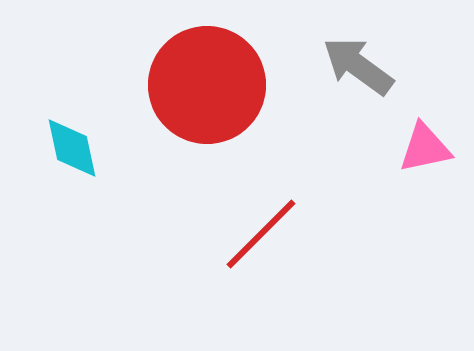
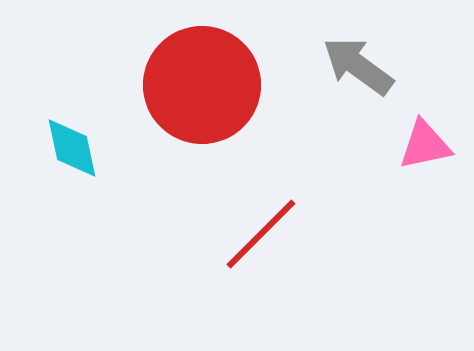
red circle: moved 5 px left
pink triangle: moved 3 px up
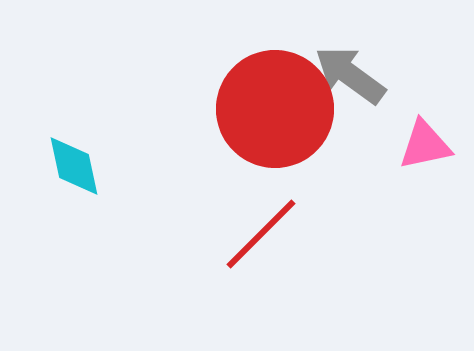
gray arrow: moved 8 px left, 9 px down
red circle: moved 73 px right, 24 px down
cyan diamond: moved 2 px right, 18 px down
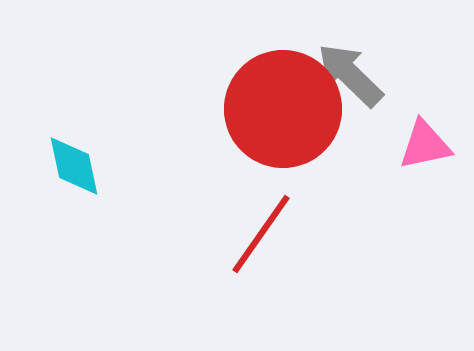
gray arrow: rotated 8 degrees clockwise
red circle: moved 8 px right
red line: rotated 10 degrees counterclockwise
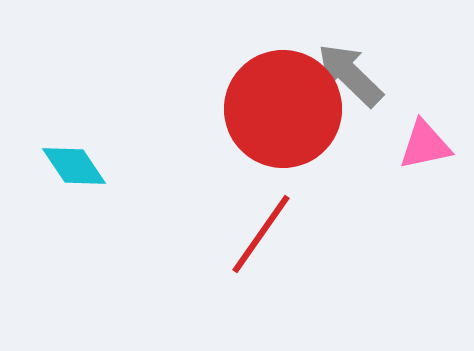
cyan diamond: rotated 22 degrees counterclockwise
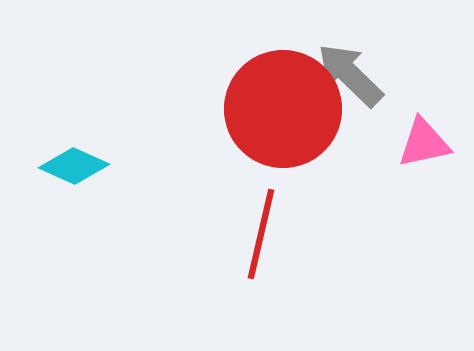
pink triangle: moved 1 px left, 2 px up
cyan diamond: rotated 32 degrees counterclockwise
red line: rotated 22 degrees counterclockwise
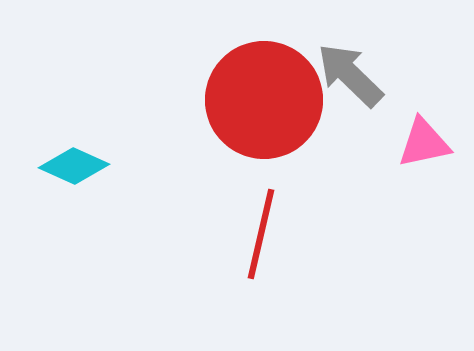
red circle: moved 19 px left, 9 px up
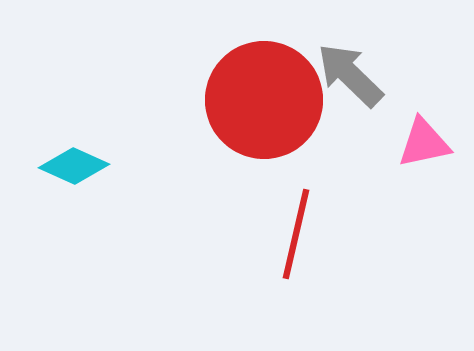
red line: moved 35 px right
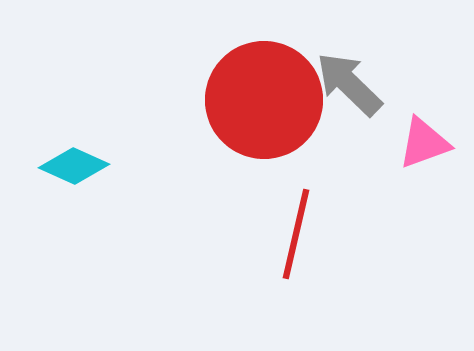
gray arrow: moved 1 px left, 9 px down
pink triangle: rotated 8 degrees counterclockwise
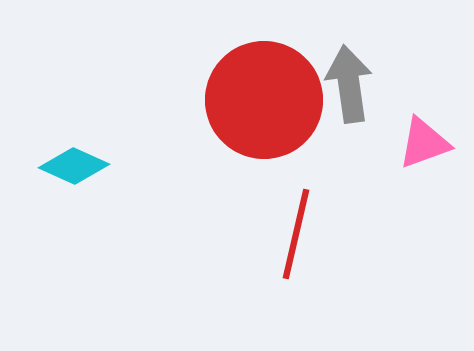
gray arrow: rotated 38 degrees clockwise
